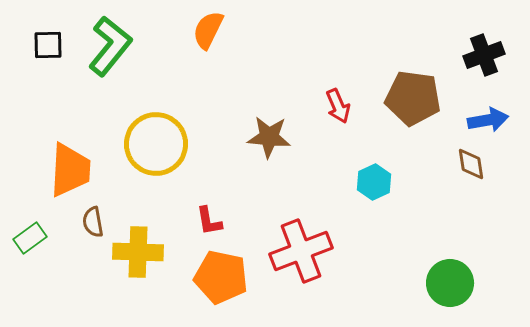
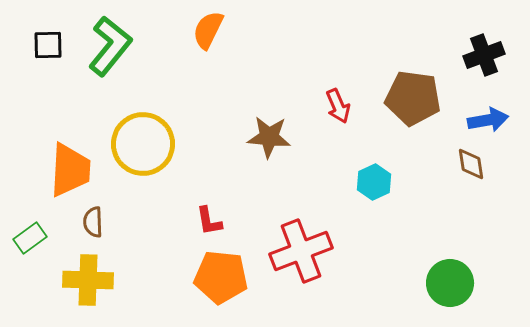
yellow circle: moved 13 px left
brown semicircle: rotated 8 degrees clockwise
yellow cross: moved 50 px left, 28 px down
orange pentagon: rotated 6 degrees counterclockwise
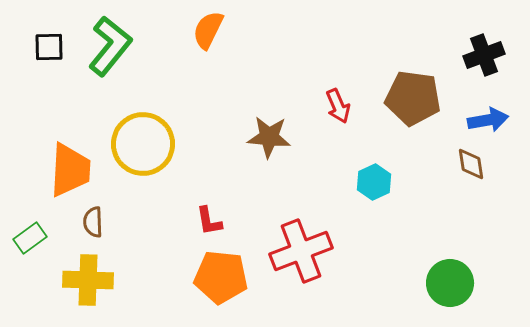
black square: moved 1 px right, 2 px down
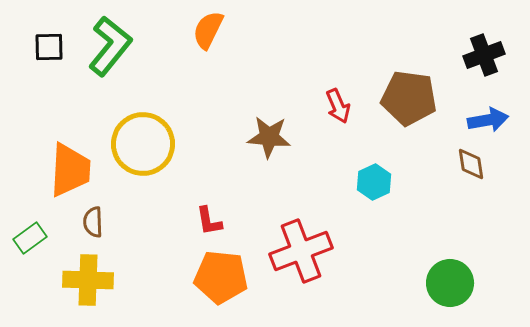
brown pentagon: moved 4 px left
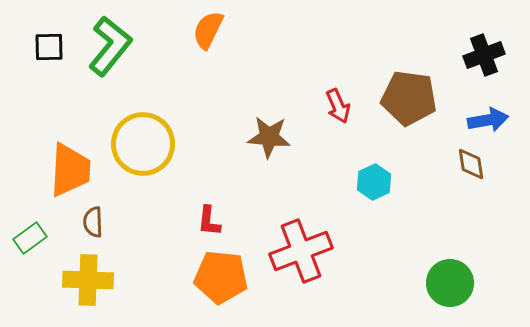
red L-shape: rotated 16 degrees clockwise
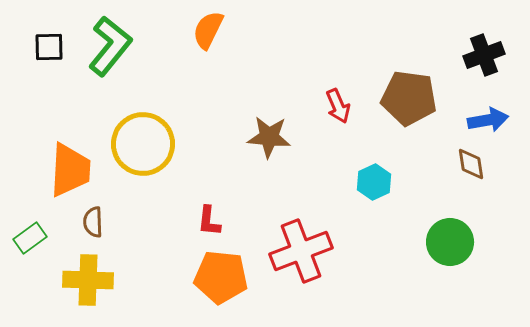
green circle: moved 41 px up
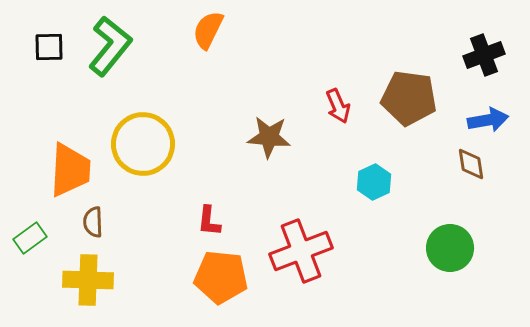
green circle: moved 6 px down
